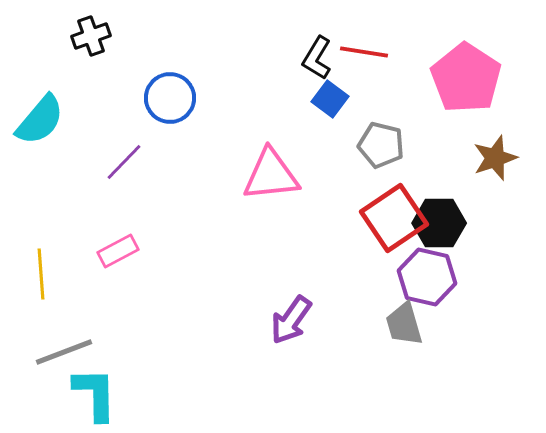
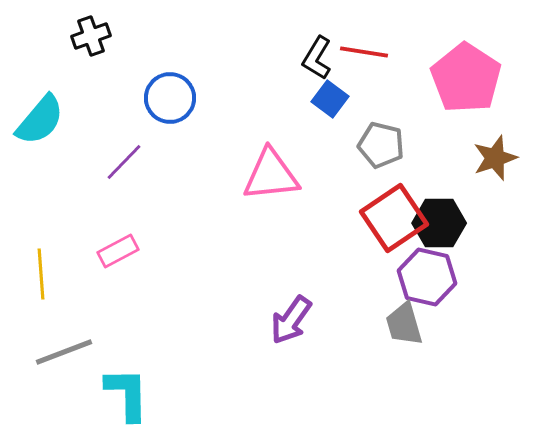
cyan L-shape: moved 32 px right
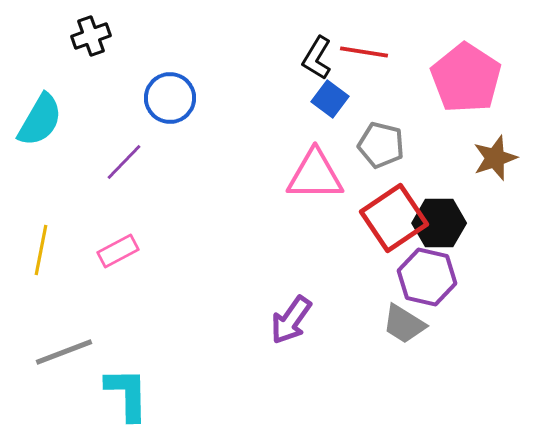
cyan semicircle: rotated 10 degrees counterclockwise
pink triangle: moved 44 px right; rotated 6 degrees clockwise
yellow line: moved 24 px up; rotated 15 degrees clockwise
gray trapezoid: rotated 42 degrees counterclockwise
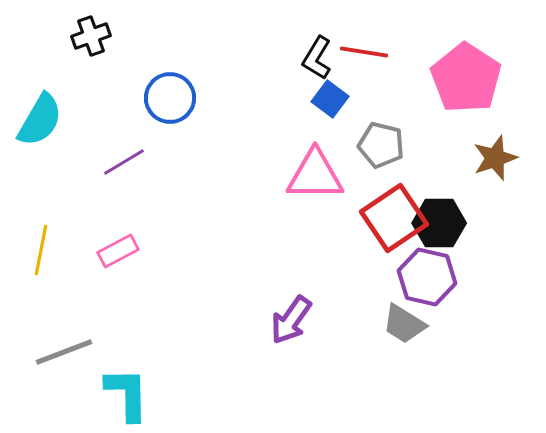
purple line: rotated 15 degrees clockwise
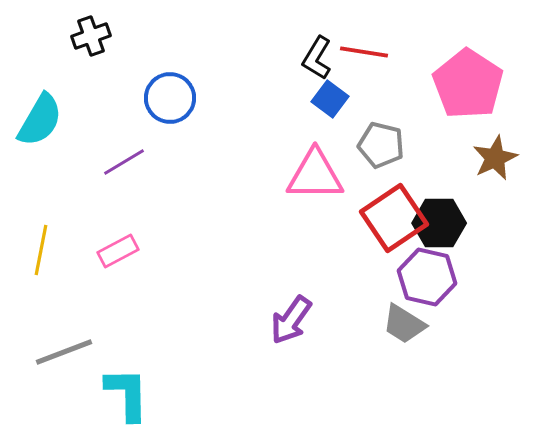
pink pentagon: moved 2 px right, 6 px down
brown star: rotated 6 degrees counterclockwise
